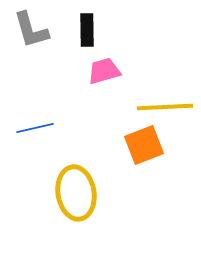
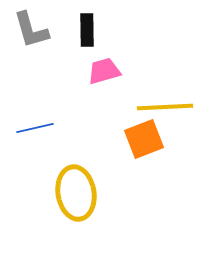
orange square: moved 6 px up
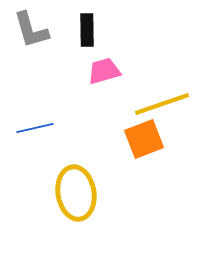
yellow line: moved 3 px left, 3 px up; rotated 16 degrees counterclockwise
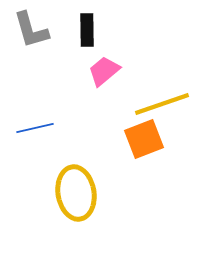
pink trapezoid: rotated 24 degrees counterclockwise
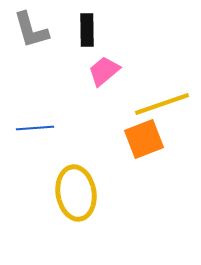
blue line: rotated 9 degrees clockwise
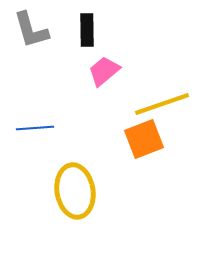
yellow ellipse: moved 1 px left, 2 px up
